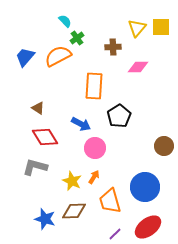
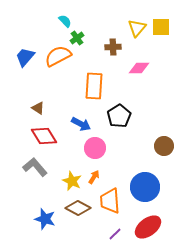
pink diamond: moved 1 px right, 1 px down
red diamond: moved 1 px left, 1 px up
gray L-shape: rotated 35 degrees clockwise
orange trapezoid: rotated 12 degrees clockwise
brown diamond: moved 4 px right, 3 px up; rotated 30 degrees clockwise
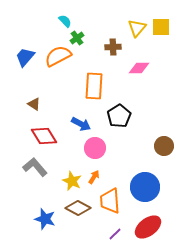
brown triangle: moved 4 px left, 4 px up
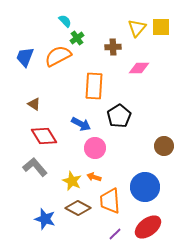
blue trapezoid: rotated 20 degrees counterclockwise
orange arrow: rotated 104 degrees counterclockwise
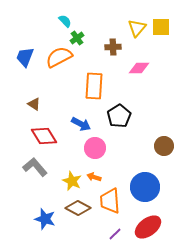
orange semicircle: moved 1 px right, 1 px down
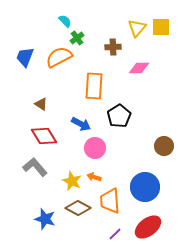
brown triangle: moved 7 px right
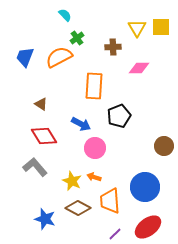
cyan semicircle: moved 6 px up
yellow triangle: rotated 12 degrees counterclockwise
black pentagon: rotated 10 degrees clockwise
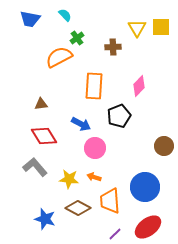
blue trapezoid: moved 5 px right, 38 px up; rotated 100 degrees counterclockwise
pink diamond: moved 18 px down; rotated 45 degrees counterclockwise
brown triangle: rotated 40 degrees counterclockwise
yellow star: moved 3 px left, 2 px up; rotated 18 degrees counterclockwise
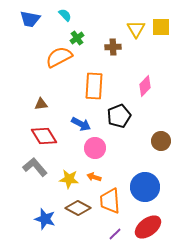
yellow triangle: moved 1 px left, 1 px down
pink diamond: moved 6 px right
brown circle: moved 3 px left, 5 px up
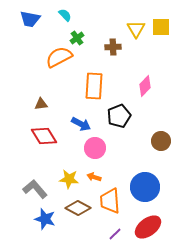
gray L-shape: moved 22 px down
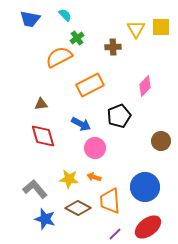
orange rectangle: moved 4 px left, 1 px up; rotated 60 degrees clockwise
red diamond: moved 1 px left; rotated 16 degrees clockwise
